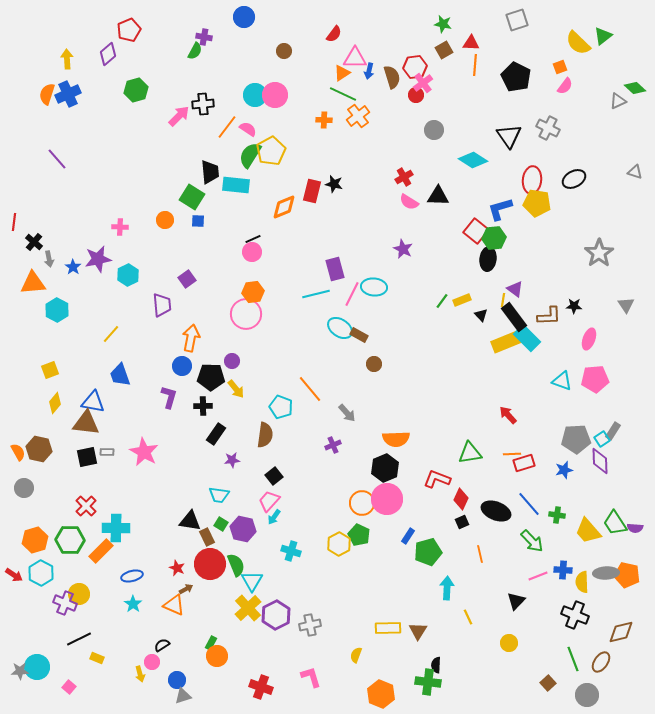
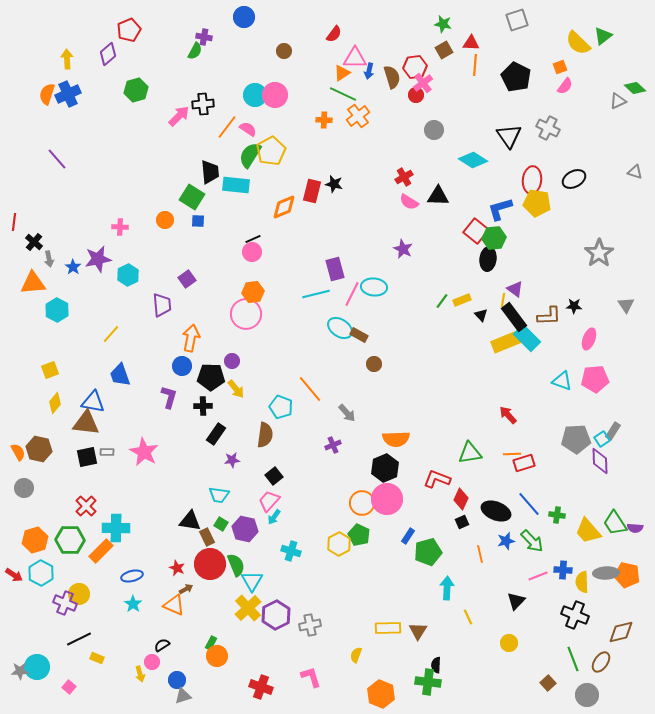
blue star at (564, 470): moved 58 px left, 71 px down
purple hexagon at (243, 529): moved 2 px right
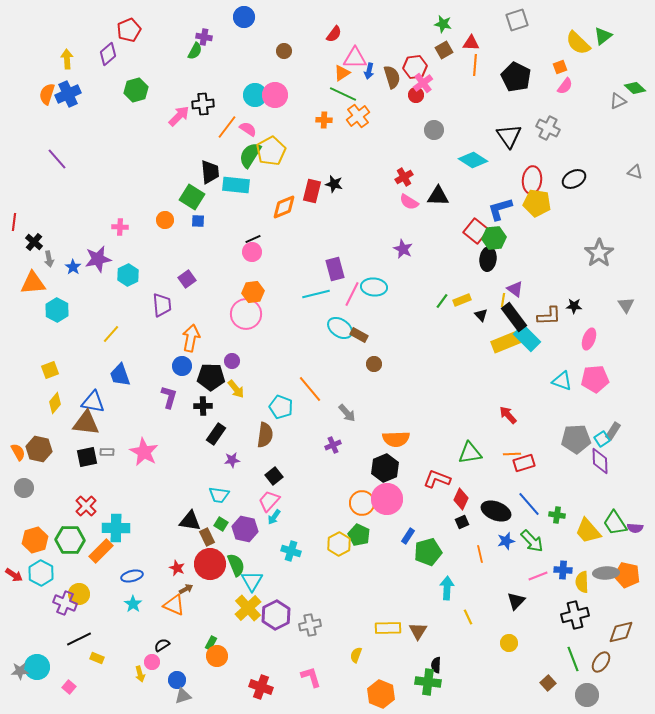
black cross at (575, 615): rotated 36 degrees counterclockwise
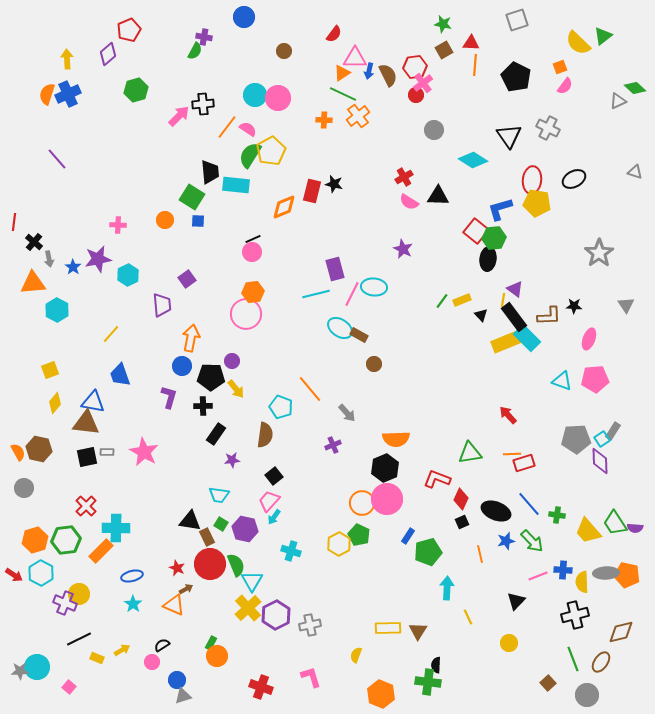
brown semicircle at (392, 77): moved 4 px left, 2 px up; rotated 10 degrees counterclockwise
pink circle at (275, 95): moved 3 px right, 3 px down
pink cross at (120, 227): moved 2 px left, 2 px up
green hexagon at (70, 540): moved 4 px left; rotated 8 degrees counterclockwise
yellow arrow at (140, 674): moved 18 px left, 24 px up; rotated 105 degrees counterclockwise
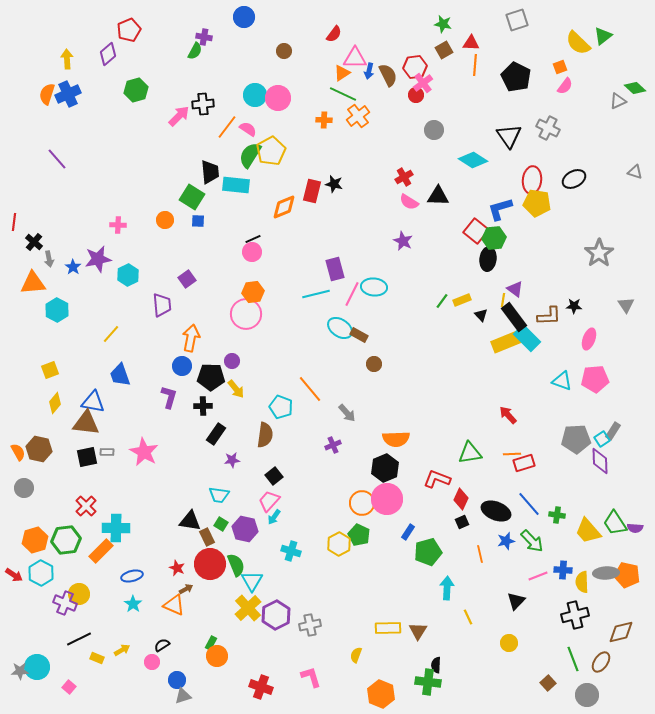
purple star at (403, 249): moved 8 px up
blue rectangle at (408, 536): moved 4 px up
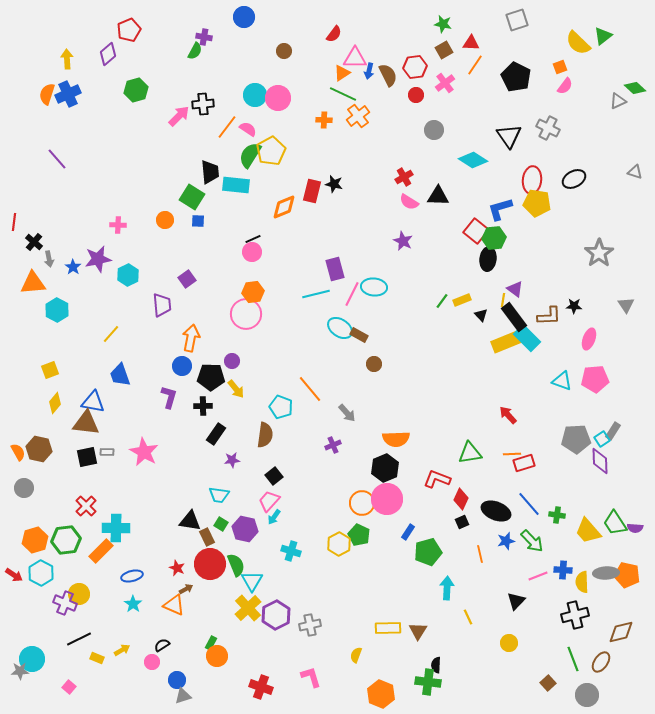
orange line at (475, 65): rotated 30 degrees clockwise
pink cross at (423, 83): moved 22 px right
cyan circle at (37, 667): moved 5 px left, 8 px up
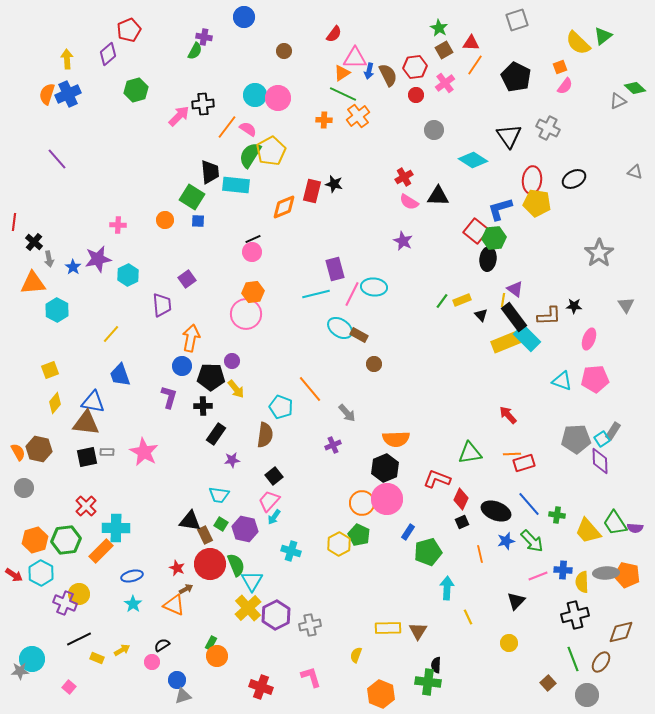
green star at (443, 24): moved 4 px left, 4 px down; rotated 18 degrees clockwise
brown rectangle at (207, 537): moved 2 px left, 2 px up
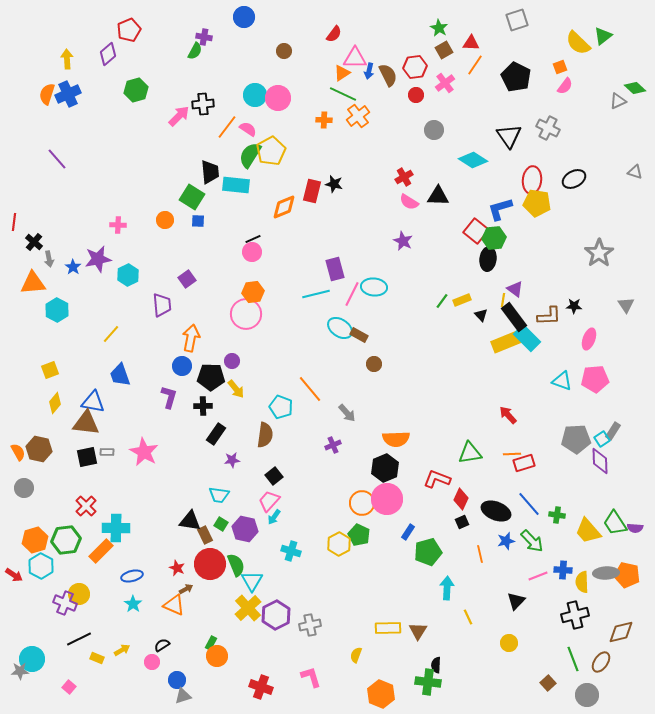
cyan hexagon at (41, 573): moved 7 px up
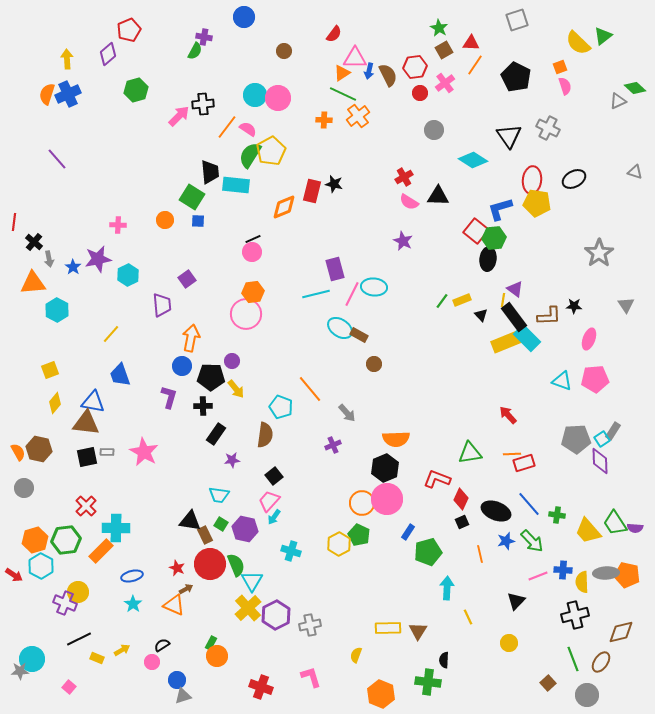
pink semicircle at (565, 86): rotated 54 degrees counterclockwise
red circle at (416, 95): moved 4 px right, 2 px up
yellow circle at (79, 594): moved 1 px left, 2 px up
black semicircle at (436, 665): moved 8 px right, 5 px up
